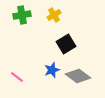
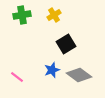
gray diamond: moved 1 px right, 1 px up
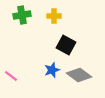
yellow cross: moved 1 px down; rotated 32 degrees clockwise
black square: moved 1 px down; rotated 30 degrees counterclockwise
pink line: moved 6 px left, 1 px up
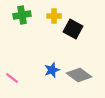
black square: moved 7 px right, 16 px up
pink line: moved 1 px right, 2 px down
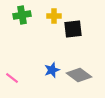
black square: rotated 36 degrees counterclockwise
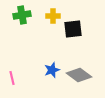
yellow cross: moved 1 px left
pink line: rotated 40 degrees clockwise
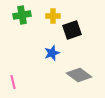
black square: moved 1 px left, 1 px down; rotated 12 degrees counterclockwise
blue star: moved 17 px up
pink line: moved 1 px right, 4 px down
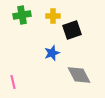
gray diamond: rotated 25 degrees clockwise
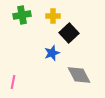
black square: moved 3 px left, 3 px down; rotated 24 degrees counterclockwise
pink line: rotated 24 degrees clockwise
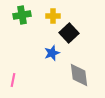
gray diamond: rotated 20 degrees clockwise
pink line: moved 2 px up
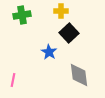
yellow cross: moved 8 px right, 5 px up
blue star: moved 3 px left, 1 px up; rotated 21 degrees counterclockwise
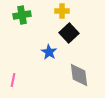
yellow cross: moved 1 px right
